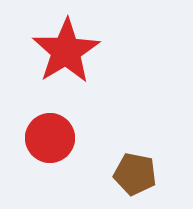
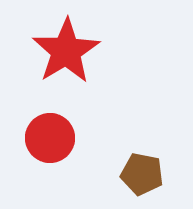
brown pentagon: moved 7 px right
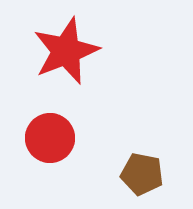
red star: rotated 10 degrees clockwise
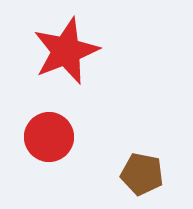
red circle: moved 1 px left, 1 px up
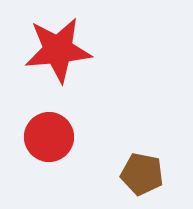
red star: moved 8 px left, 1 px up; rotated 16 degrees clockwise
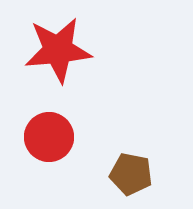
brown pentagon: moved 11 px left
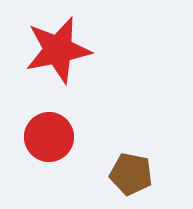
red star: rotated 6 degrees counterclockwise
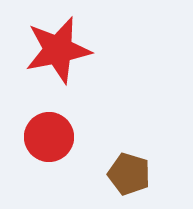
brown pentagon: moved 2 px left; rotated 6 degrees clockwise
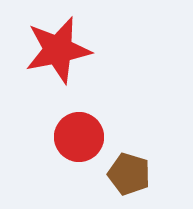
red circle: moved 30 px right
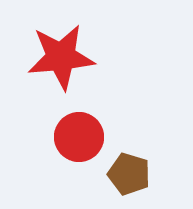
red star: moved 3 px right, 7 px down; rotated 6 degrees clockwise
